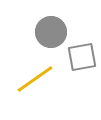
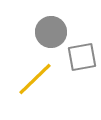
yellow line: rotated 9 degrees counterclockwise
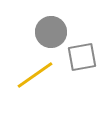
yellow line: moved 4 px up; rotated 9 degrees clockwise
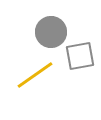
gray square: moved 2 px left, 1 px up
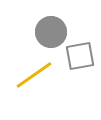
yellow line: moved 1 px left
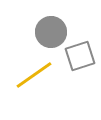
gray square: rotated 8 degrees counterclockwise
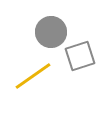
yellow line: moved 1 px left, 1 px down
